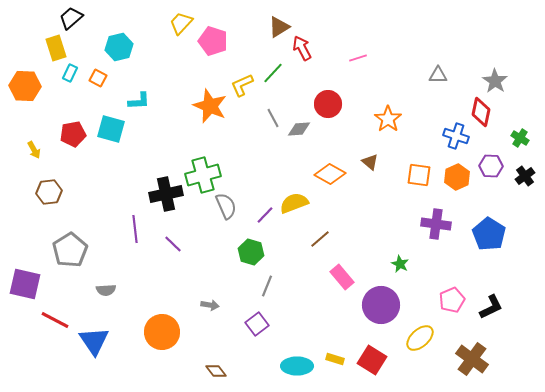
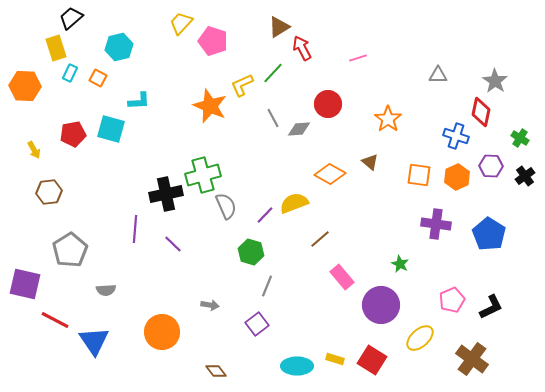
purple line at (135, 229): rotated 12 degrees clockwise
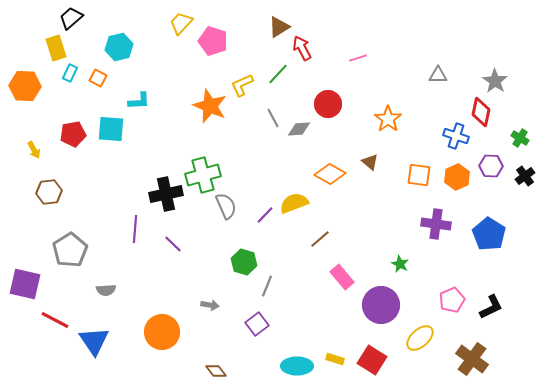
green line at (273, 73): moved 5 px right, 1 px down
cyan square at (111, 129): rotated 12 degrees counterclockwise
green hexagon at (251, 252): moved 7 px left, 10 px down
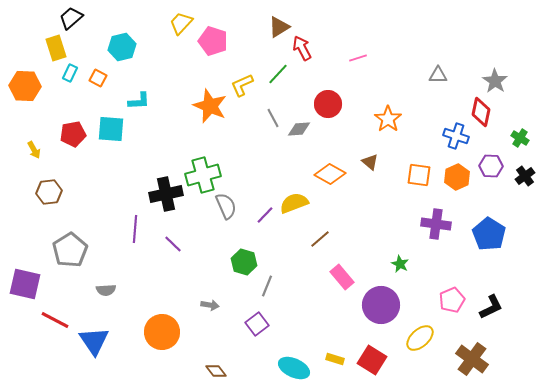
cyan hexagon at (119, 47): moved 3 px right
cyan ellipse at (297, 366): moved 3 px left, 2 px down; rotated 24 degrees clockwise
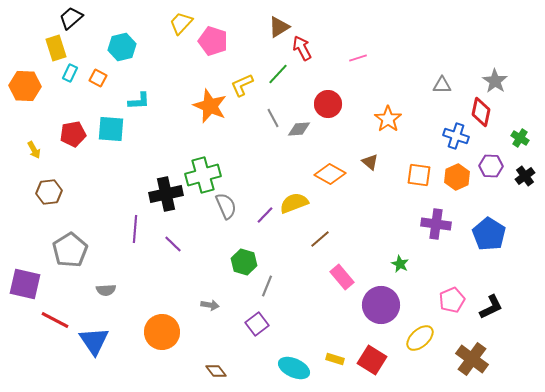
gray triangle at (438, 75): moved 4 px right, 10 px down
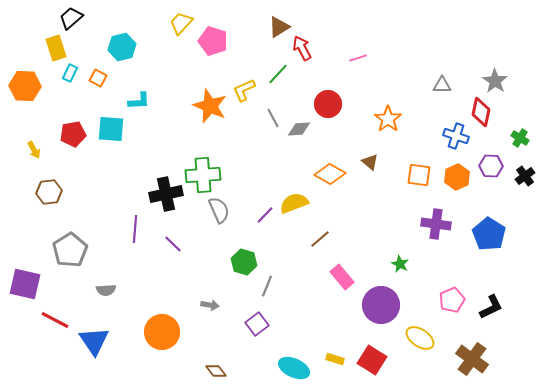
yellow L-shape at (242, 85): moved 2 px right, 5 px down
green cross at (203, 175): rotated 12 degrees clockwise
gray semicircle at (226, 206): moved 7 px left, 4 px down
yellow ellipse at (420, 338): rotated 76 degrees clockwise
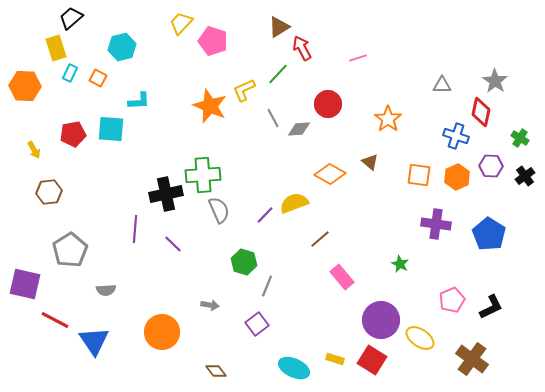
purple circle at (381, 305): moved 15 px down
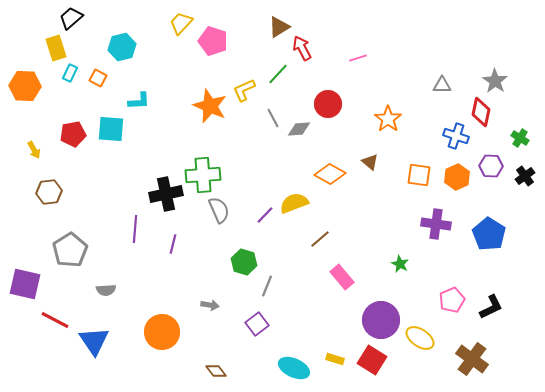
purple line at (173, 244): rotated 60 degrees clockwise
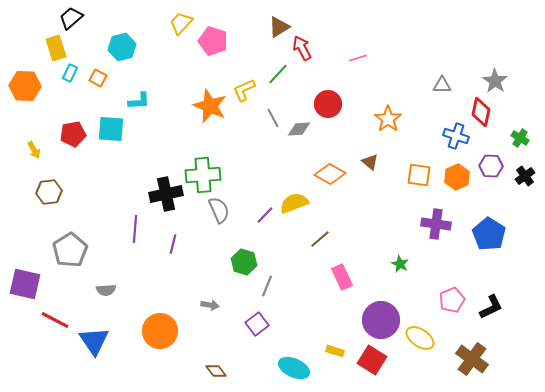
pink rectangle at (342, 277): rotated 15 degrees clockwise
orange circle at (162, 332): moved 2 px left, 1 px up
yellow rectangle at (335, 359): moved 8 px up
